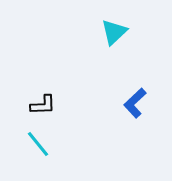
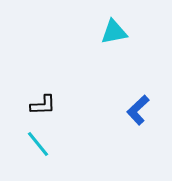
cyan triangle: rotated 32 degrees clockwise
blue L-shape: moved 3 px right, 7 px down
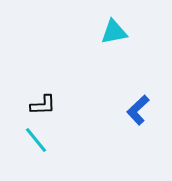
cyan line: moved 2 px left, 4 px up
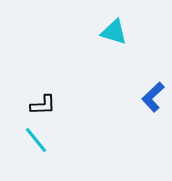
cyan triangle: rotated 28 degrees clockwise
blue L-shape: moved 15 px right, 13 px up
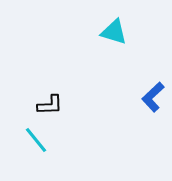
black L-shape: moved 7 px right
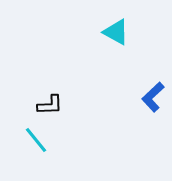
cyan triangle: moved 2 px right; rotated 12 degrees clockwise
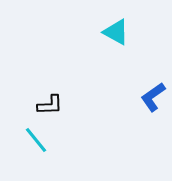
blue L-shape: rotated 8 degrees clockwise
